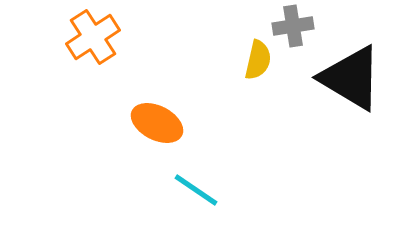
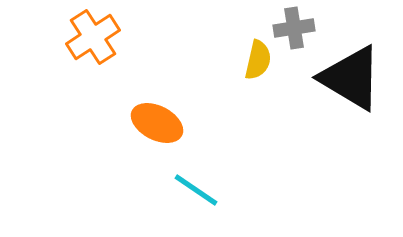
gray cross: moved 1 px right, 2 px down
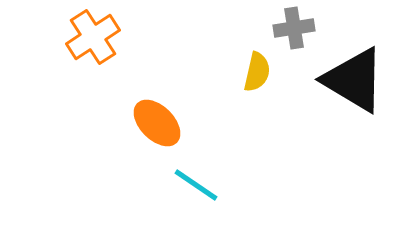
yellow semicircle: moved 1 px left, 12 px down
black triangle: moved 3 px right, 2 px down
orange ellipse: rotated 18 degrees clockwise
cyan line: moved 5 px up
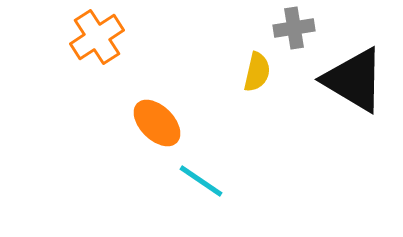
orange cross: moved 4 px right
cyan line: moved 5 px right, 4 px up
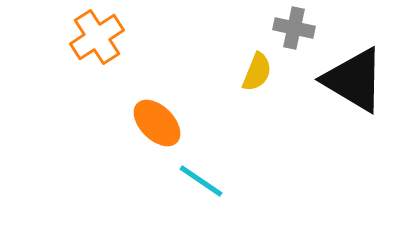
gray cross: rotated 21 degrees clockwise
yellow semicircle: rotated 9 degrees clockwise
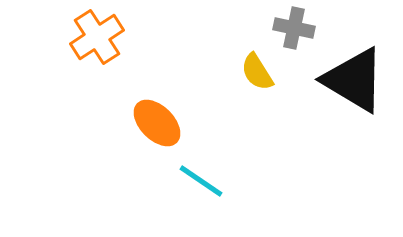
yellow semicircle: rotated 126 degrees clockwise
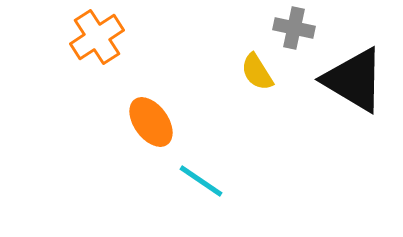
orange ellipse: moved 6 px left, 1 px up; rotated 9 degrees clockwise
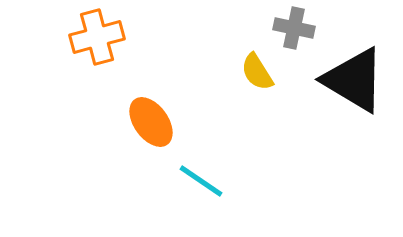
orange cross: rotated 18 degrees clockwise
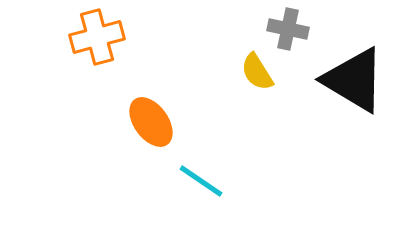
gray cross: moved 6 px left, 1 px down
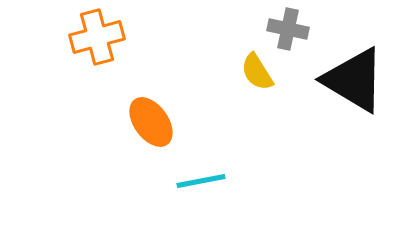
cyan line: rotated 45 degrees counterclockwise
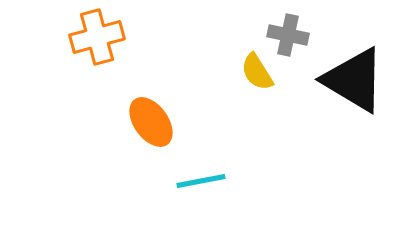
gray cross: moved 6 px down
